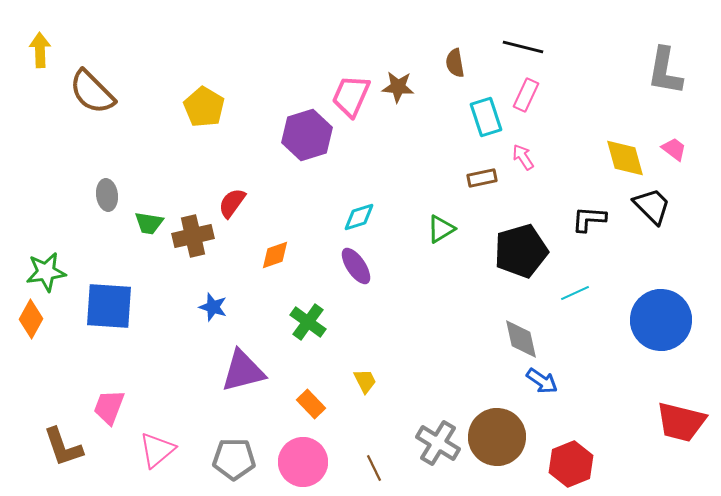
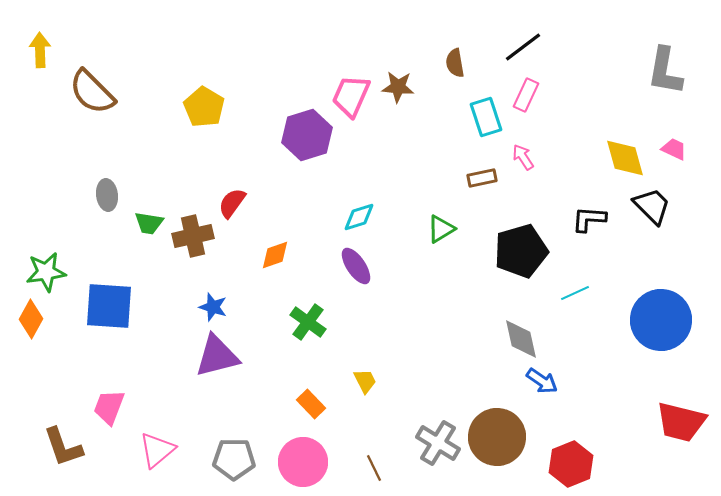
black line at (523, 47): rotated 51 degrees counterclockwise
pink trapezoid at (674, 149): rotated 12 degrees counterclockwise
purple triangle at (243, 371): moved 26 px left, 15 px up
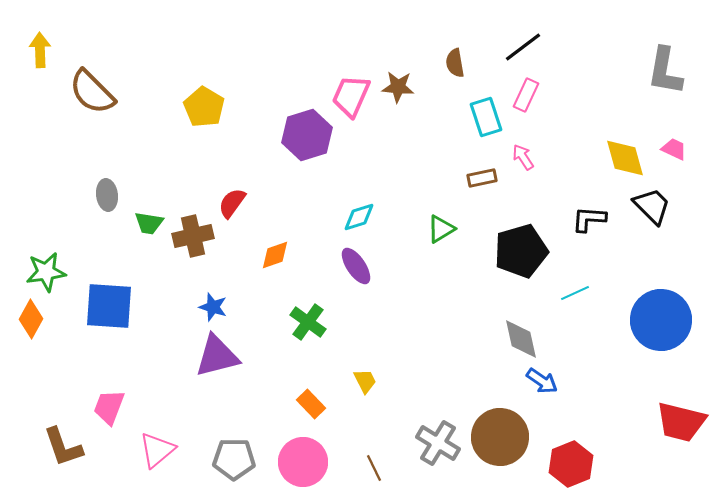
brown circle at (497, 437): moved 3 px right
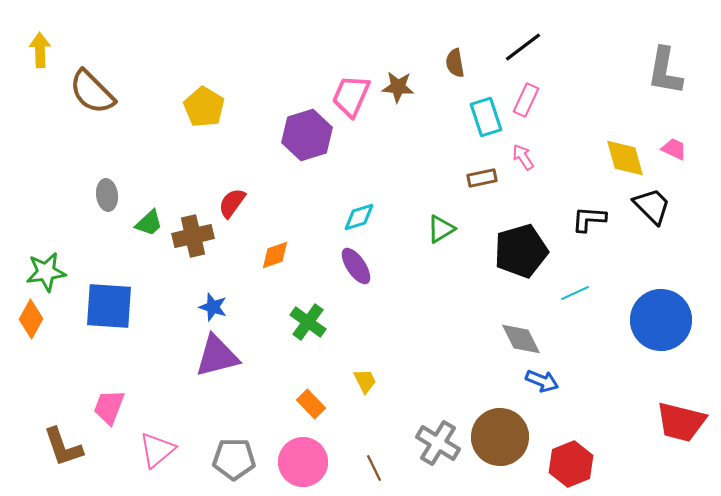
pink rectangle at (526, 95): moved 5 px down
green trapezoid at (149, 223): rotated 52 degrees counterclockwise
gray diamond at (521, 339): rotated 15 degrees counterclockwise
blue arrow at (542, 381): rotated 12 degrees counterclockwise
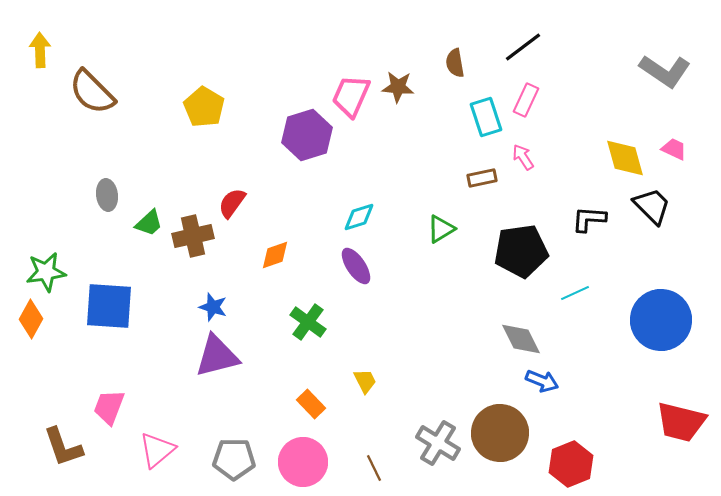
gray L-shape at (665, 71): rotated 66 degrees counterclockwise
black pentagon at (521, 251): rotated 8 degrees clockwise
brown circle at (500, 437): moved 4 px up
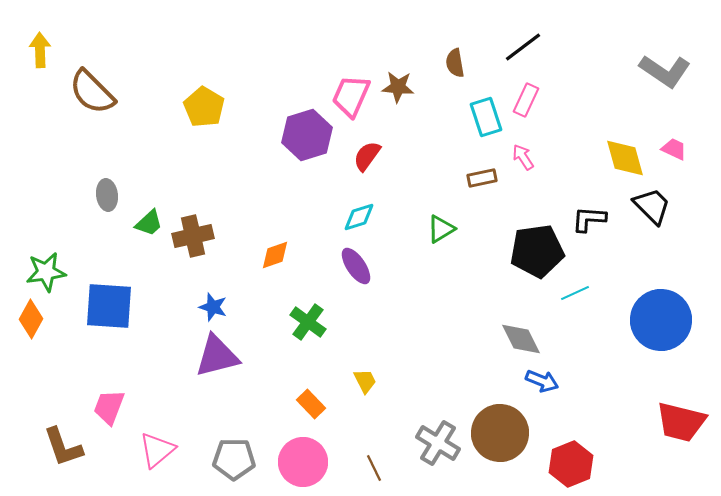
red semicircle at (232, 203): moved 135 px right, 47 px up
black pentagon at (521, 251): moved 16 px right
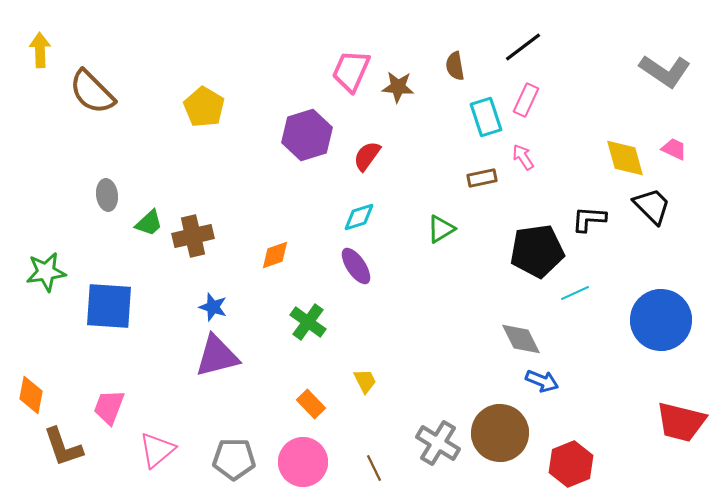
brown semicircle at (455, 63): moved 3 px down
pink trapezoid at (351, 96): moved 25 px up
orange diamond at (31, 319): moved 76 px down; rotated 18 degrees counterclockwise
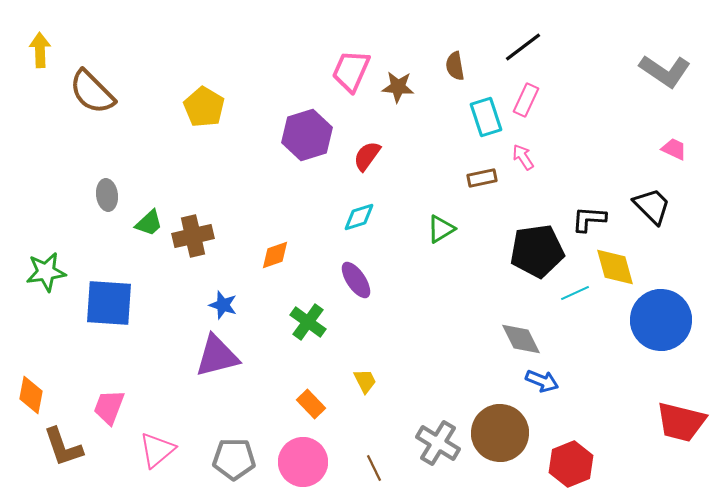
yellow diamond at (625, 158): moved 10 px left, 109 px down
purple ellipse at (356, 266): moved 14 px down
blue square at (109, 306): moved 3 px up
blue star at (213, 307): moved 10 px right, 2 px up
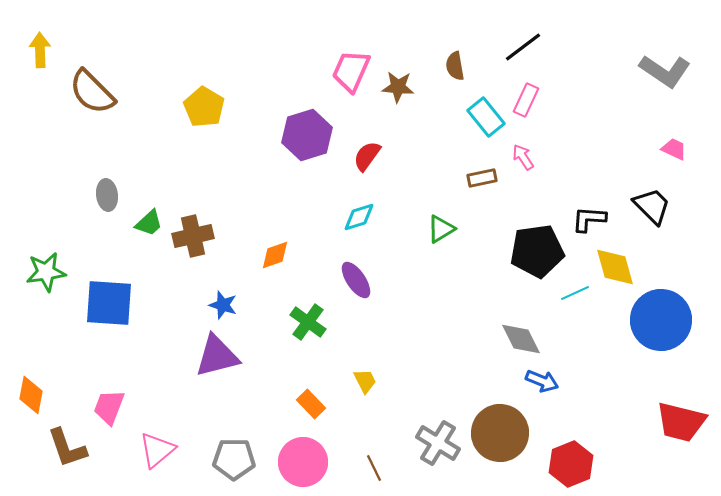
cyan rectangle at (486, 117): rotated 21 degrees counterclockwise
brown L-shape at (63, 447): moved 4 px right, 1 px down
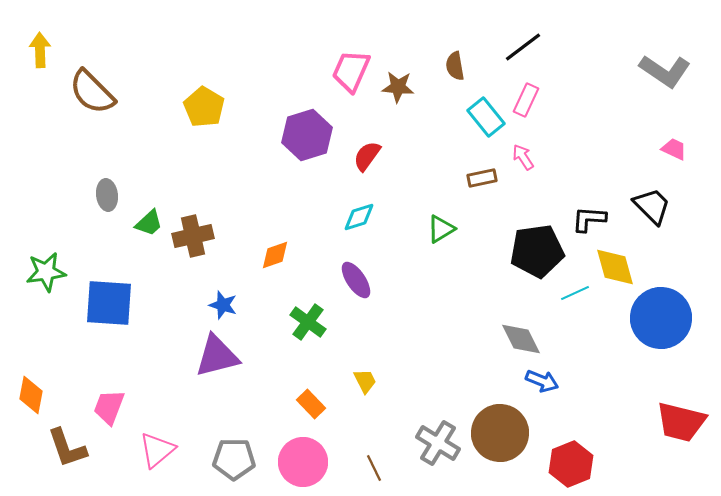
blue circle at (661, 320): moved 2 px up
